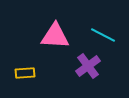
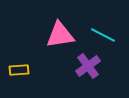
pink triangle: moved 5 px right, 1 px up; rotated 12 degrees counterclockwise
yellow rectangle: moved 6 px left, 3 px up
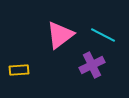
pink triangle: rotated 28 degrees counterclockwise
purple cross: moved 4 px right, 1 px up; rotated 10 degrees clockwise
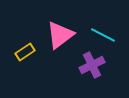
yellow rectangle: moved 6 px right, 18 px up; rotated 30 degrees counterclockwise
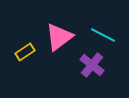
pink triangle: moved 1 px left, 2 px down
purple cross: rotated 25 degrees counterclockwise
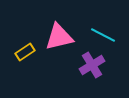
pink triangle: rotated 24 degrees clockwise
purple cross: rotated 20 degrees clockwise
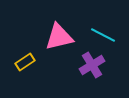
yellow rectangle: moved 10 px down
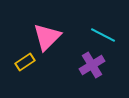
pink triangle: moved 12 px left; rotated 32 degrees counterclockwise
